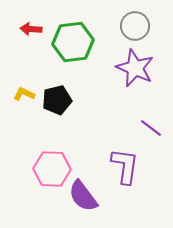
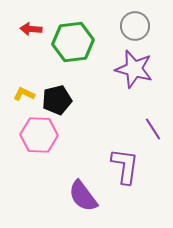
purple star: moved 1 px left, 1 px down; rotated 9 degrees counterclockwise
purple line: moved 2 px right, 1 px down; rotated 20 degrees clockwise
pink hexagon: moved 13 px left, 34 px up
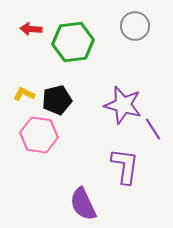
purple star: moved 11 px left, 36 px down
pink hexagon: rotated 6 degrees clockwise
purple semicircle: moved 8 px down; rotated 12 degrees clockwise
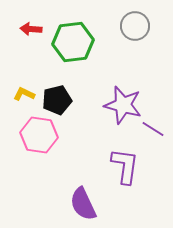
purple line: rotated 25 degrees counterclockwise
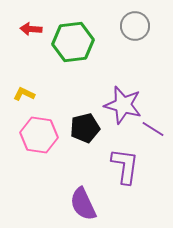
black pentagon: moved 28 px right, 28 px down
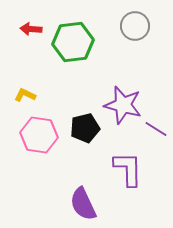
yellow L-shape: moved 1 px right, 1 px down
purple line: moved 3 px right
purple L-shape: moved 3 px right, 3 px down; rotated 9 degrees counterclockwise
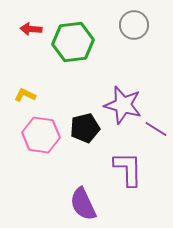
gray circle: moved 1 px left, 1 px up
pink hexagon: moved 2 px right
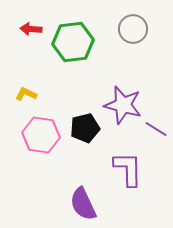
gray circle: moved 1 px left, 4 px down
yellow L-shape: moved 1 px right, 1 px up
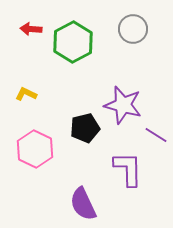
green hexagon: rotated 21 degrees counterclockwise
purple line: moved 6 px down
pink hexagon: moved 6 px left, 14 px down; rotated 18 degrees clockwise
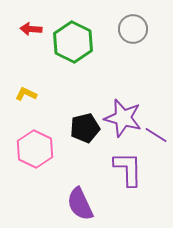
green hexagon: rotated 6 degrees counterclockwise
purple star: moved 13 px down
purple semicircle: moved 3 px left
